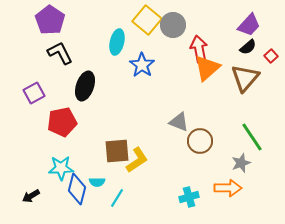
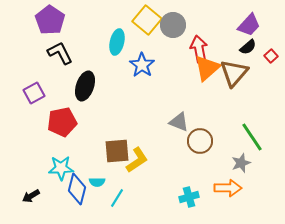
brown triangle: moved 11 px left, 5 px up
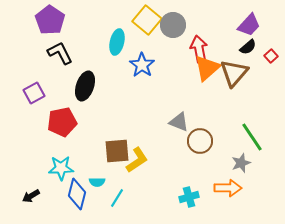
blue diamond: moved 5 px down
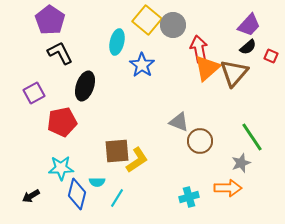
red square: rotated 24 degrees counterclockwise
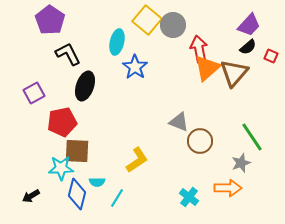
black L-shape: moved 8 px right, 1 px down
blue star: moved 7 px left, 2 px down
brown square: moved 40 px left; rotated 8 degrees clockwise
cyan cross: rotated 36 degrees counterclockwise
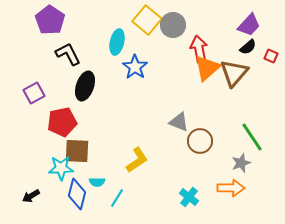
orange arrow: moved 3 px right
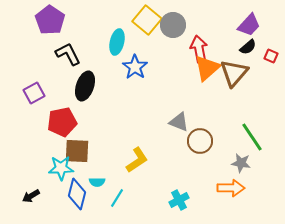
gray star: rotated 30 degrees clockwise
cyan cross: moved 10 px left, 3 px down; rotated 24 degrees clockwise
